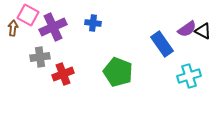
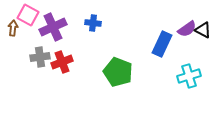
black triangle: moved 1 px up
blue rectangle: rotated 60 degrees clockwise
red cross: moved 1 px left, 12 px up
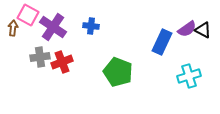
blue cross: moved 2 px left, 3 px down
purple cross: rotated 32 degrees counterclockwise
blue rectangle: moved 2 px up
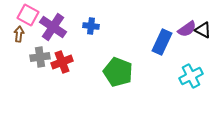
brown arrow: moved 6 px right, 6 px down
cyan cross: moved 2 px right; rotated 10 degrees counterclockwise
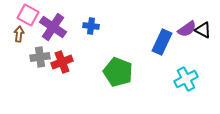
cyan cross: moved 5 px left, 3 px down
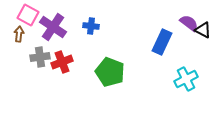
purple semicircle: moved 2 px right, 6 px up; rotated 108 degrees counterclockwise
green pentagon: moved 8 px left
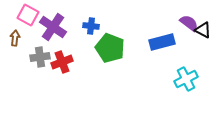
brown arrow: moved 4 px left, 4 px down
blue rectangle: rotated 50 degrees clockwise
green pentagon: moved 24 px up
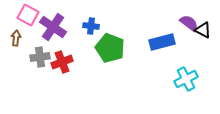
brown arrow: moved 1 px right
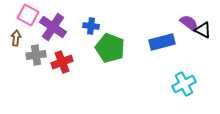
gray cross: moved 4 px left, 2 px up
cyan cross: moved 2 px left, 5 px down
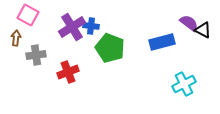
purple cross: moved 19 px right; rotated 24 degrees clockwise
red cross: moved 6 px right, 10 px down
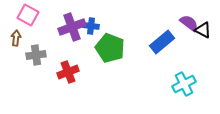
purple cross: rotated 12 degrees clockwise
blue rectangle: rotated 25 degrees counterclockwise
